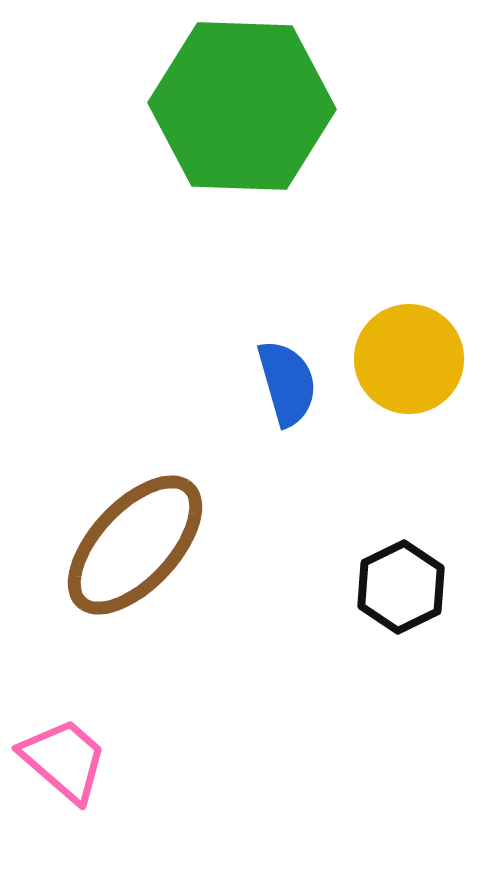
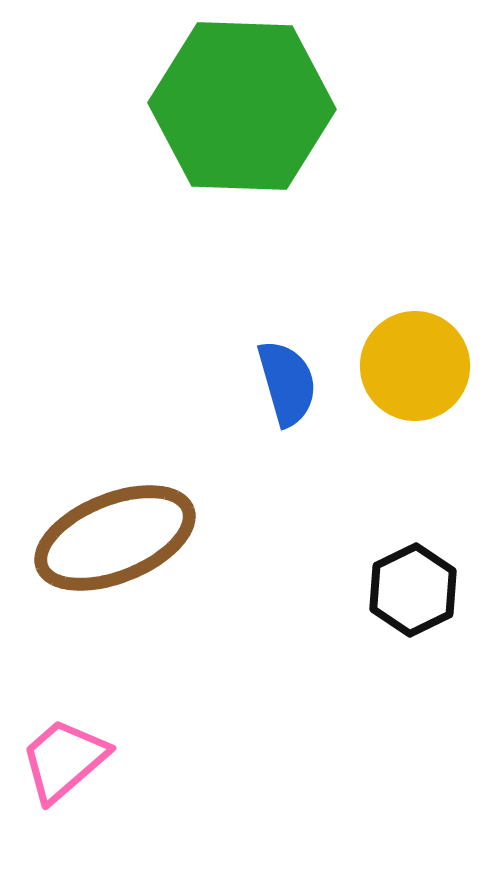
yellow circle: moved 6 px right, 7 px down
brown ellipse: moved 20 px left, 7 px up; rotated 25 degrees clockwise
black hexagon: moved 12 px right, 3 px down
pink trapezoid: rotated 82 degrees counterclockwise
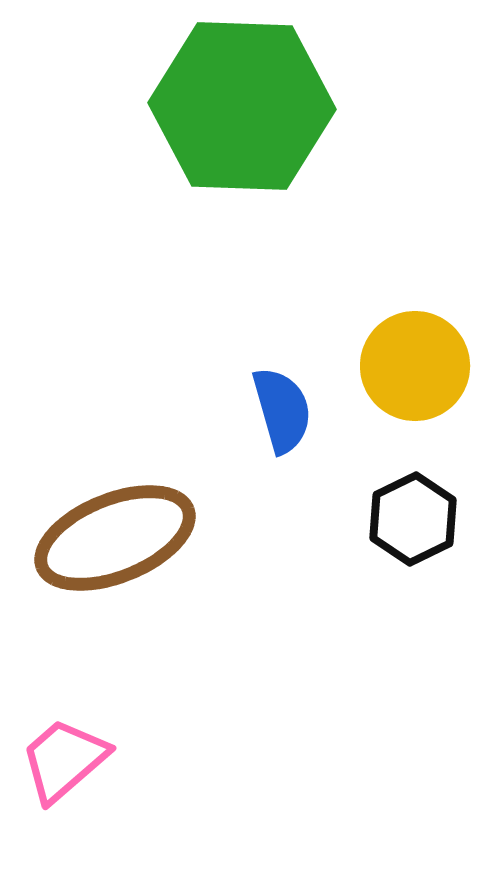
blue semicircle: moved 5 px left, 27 px down
black hexagon: moved 71 px up
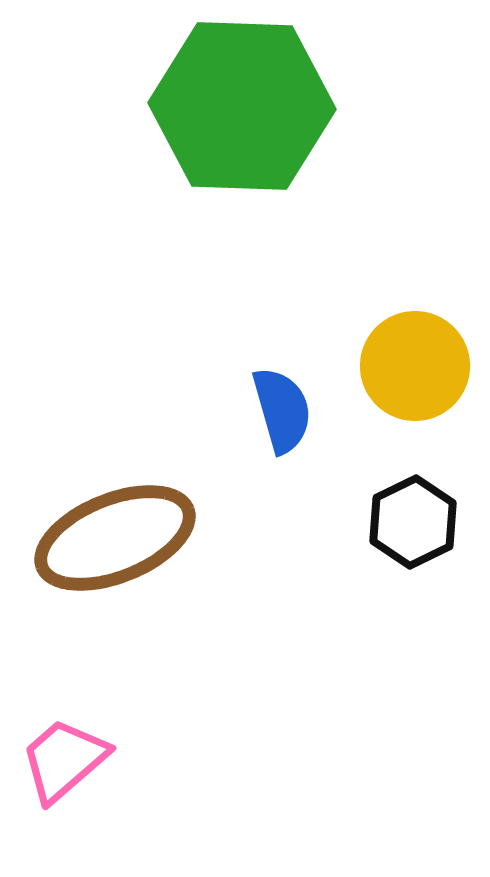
black hexagon: moved 3 px down
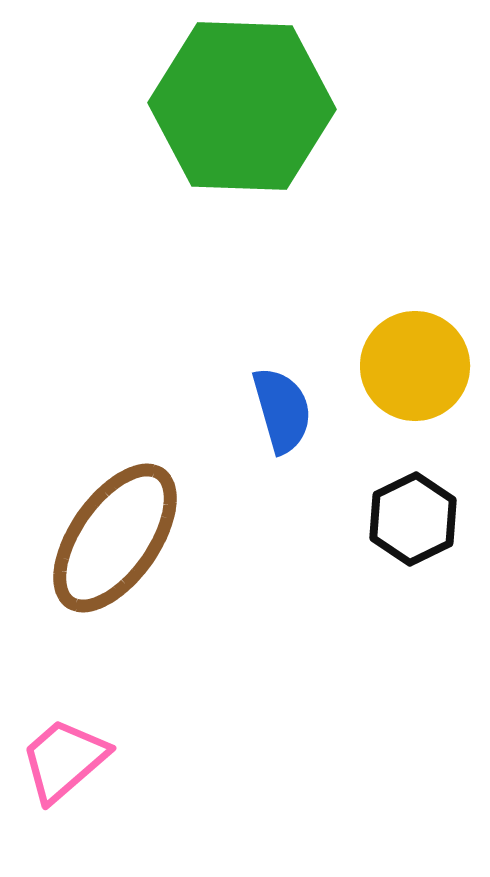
black hexagon: moved 3 px up
brown ellipse: rotated 33 degrees counterclockwise
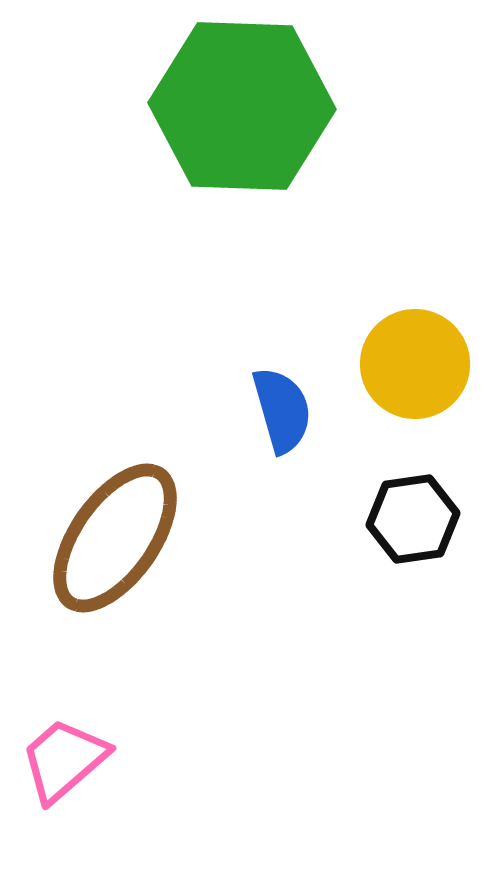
yellow circle: moved 2 px up
black hexagon: rotated 18 degrees clockwise
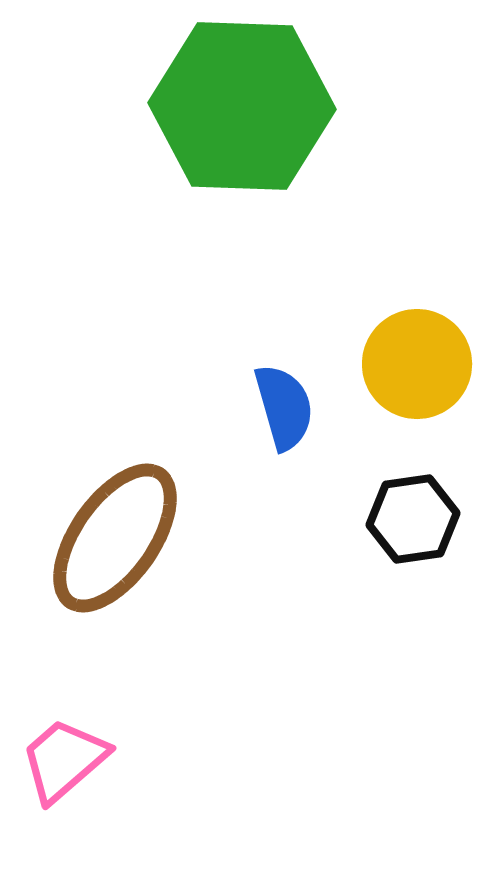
yellow circle: moved 2 px right
blue semicircle: moved 2 px right, 3 px up
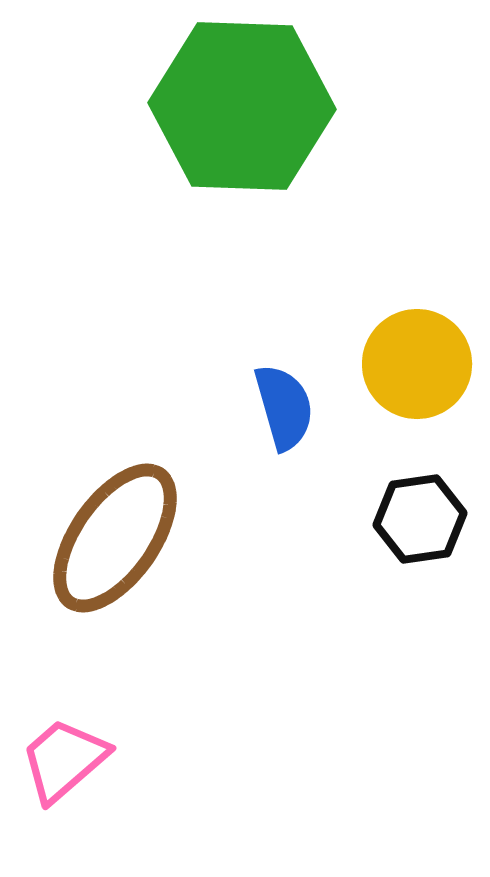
black hexagon: moved 7 px right
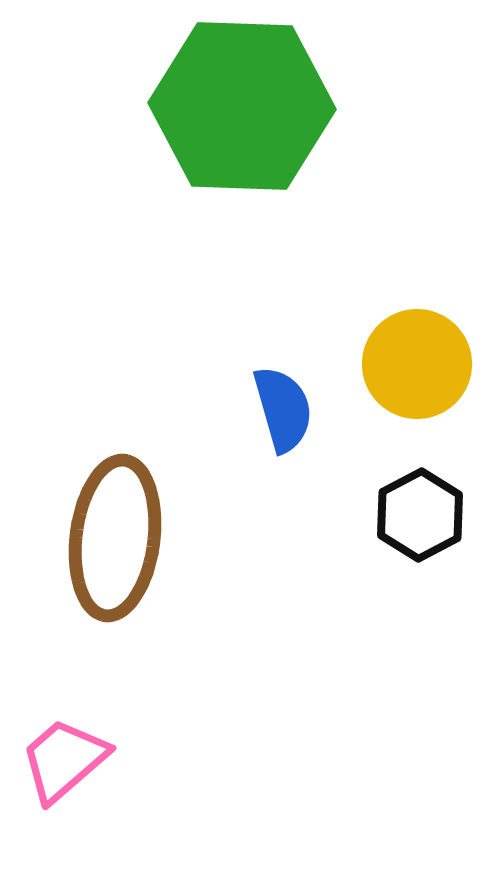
blue semicircle: moved 1 px left, 2 px down
black hexagon: moved 4 px up; rotated 20 degrees counterclockwise
brown ellipse: rotated 28 degrees counterclockwise
